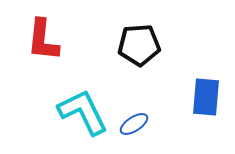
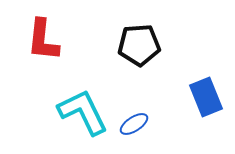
blue rectangle: rotated 27 degrees counterclockwise
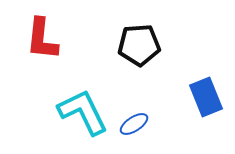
red L-shape: moved 1 px left, 1 px up
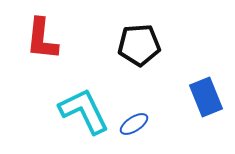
cyan L-shape: moved 1 px right, 1 px up
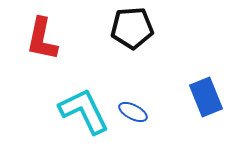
red L-shape: rotated 6 degrees clockwise
black pentagon: moved 7 px left, 17 px up
blue ellipse: moved 1 px left, 12 px up; rotated 60 degrees clockwise
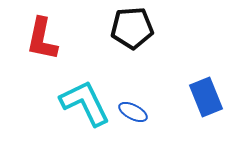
cyan L-shape: moved 1 px right, 8 px up
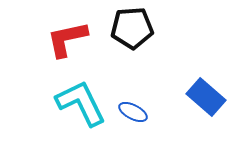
red L-shape: moved 25 px right; rotated 66 degrees clockwise
blue rectangle: rotated 27 degrees counterclockwise
cyan L-shape: moved 4 px left
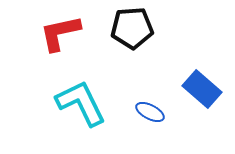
red L-shape: moved 7 px left, 6 px up
blue rectangle: moved 4 px left, 8 px up
blue ellipse: moved 17 px right
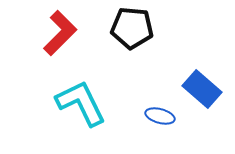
black pentagon: rotated 9 degrees clockwise
red L-shape: rotated 147 degrees clockwise
blue ellipse: moved 10 px right, 4 px down; rotated 12 degrees counterclockwise
